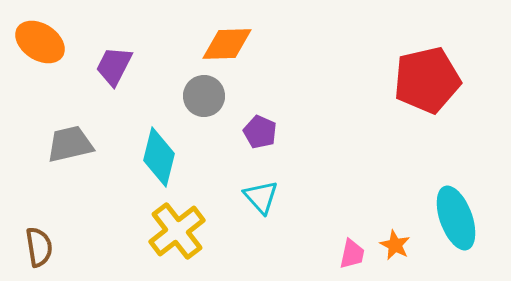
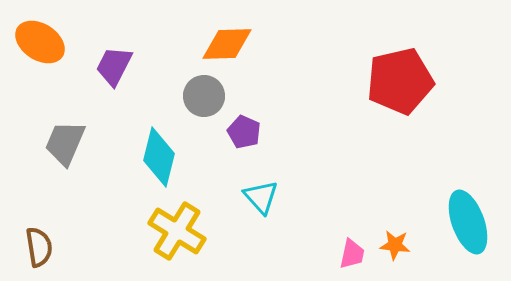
red pentagon: moved 27 px left, 1 px down
purple pentagon: moved 16 px left
gray trapezoid: moved 5 px left, 1 px up; rotated 54 degrees counterclockwise
cyan ellipse: moved 12 px right, 4 px down
yellow cross: rotated 20 degrees counterclockwise
orange star: rotated 20 degrees counterclockwise
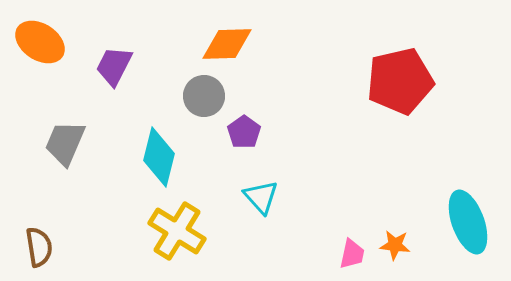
purple pentagon: rotated 12 degrees clockwise
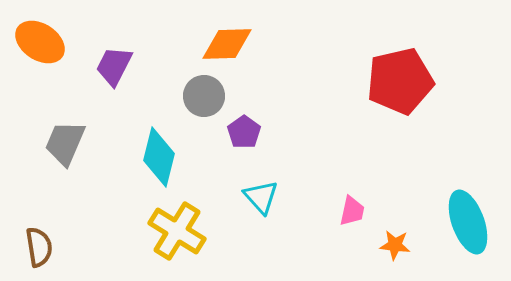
pink trapezoid: moved 43 px up
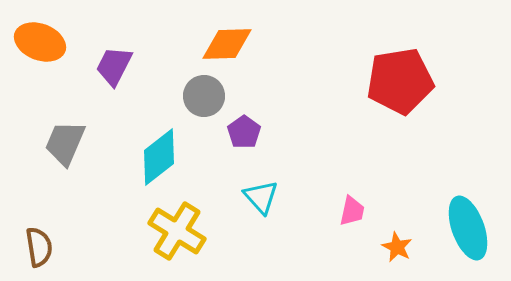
orange ellipse: rotated 12 degrees counterclockwise
red pentagon: rotated 4 degrees clockwise
cyan diamond: rotated 38 degrees clockwise
cyan ellipse: moved 6 px down
orange star: moved 2 px right, 2 px down; rotated 20 degrees clockwise
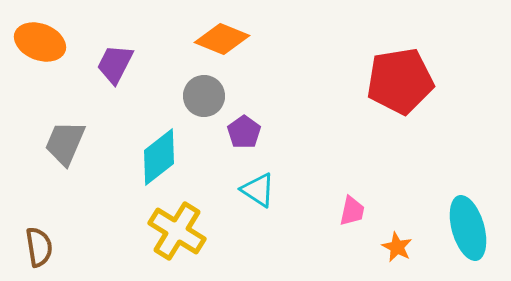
orange diamond: moved 5 px left, 5 px up; rotated 24 degrees clockwise
purple trapezoid: moved 1 px right, 2 px up
cyan triangle: moved 3 px left, 7 px up; rotated 15 degrees counterclockwise
cyan ellipse: rotated 4 degrees clockwise
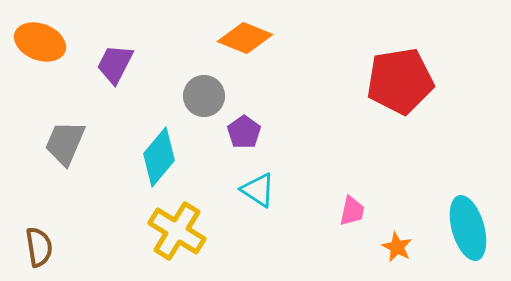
orange diamond: moved 23 px right, 1 px up
cyan diamond: rotated 12 degrees counterclockwise
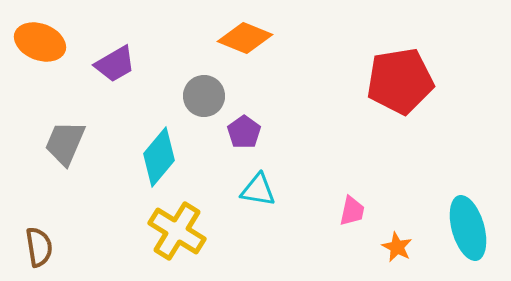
purple trapezoid: rotated 147 degrees counterclockwise
cyan triangle: rotated 24 degrees counterclockwise
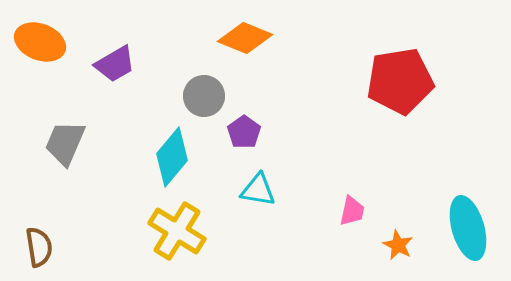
cyan diamond: moved 13 px right
orange star: moved 1 px right, 2 px up
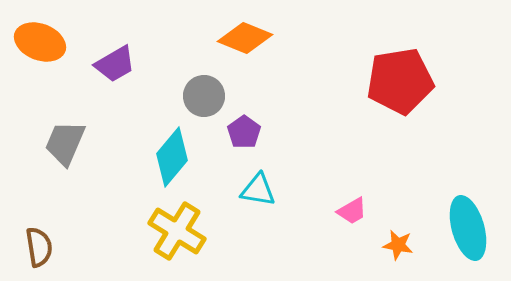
pink trapezoid: rotated 48 degrees clockwise
orange star: rotated 16 degrees counterclockwise
